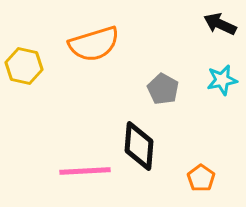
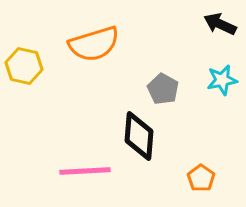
black diamond: moved 10 px up
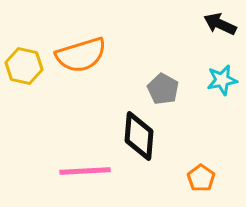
orange semicircle: moved 13 px left, 11 px down
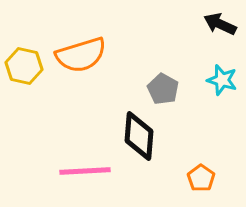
cyan star: rotated 28 degrees clockwise
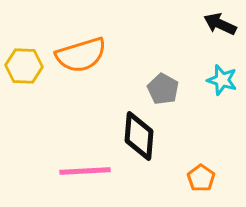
yellow hexagon: rotated 9 degrees counterclockwise
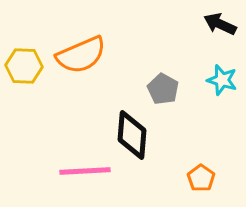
orange semicircle: rotated 6 degrees counterclockwise
black diamond: moved 7 px left, 1 px up
